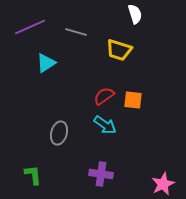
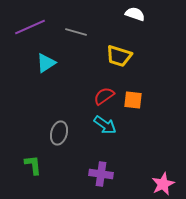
white semicircle: rotated 54 degrees counterclockwise
yellow trapezoid: moved 6 px down
green L-shape: moved 10 px up
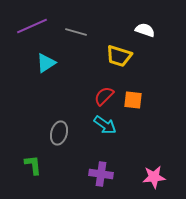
white semicircle: moved 10 px right, 16 px down
purple line: moved 2 px right, 1 px up
red semicircle: rotated 10 degrees counterclockwise
pink star: moved 9 px left, 7 px up; rotated 20 degrees clockwise
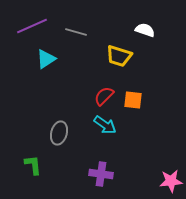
cyan triangle: moved 4 px up
pink star: moved 17 px right, 4 px down
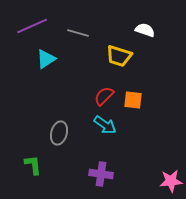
gray line: moved 2 px right, 1 px down
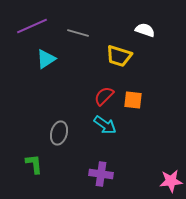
green L-shape: moved 1 px right, 1 px up
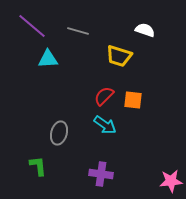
purple line: rotated 64 degrees clockwise
gray line: moved 2 px up
cyan triangle: moved 2 px right; rotated 30 degrees clockwise
green L-shape: moved 4 px right, 2 px down
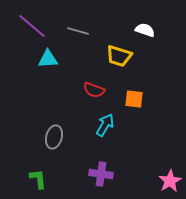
red semicircle: moved 10 px left, 6 px up; rotated 115 degrees counterclockwise
orange square: moved 1 px right, 1 px up
cyan arrow: rotated 95 degrees counterclockwise
gray ellipse: moved 5 px left, 4 px down
green L-shape: moved 13 px down
pink star: moved 1 px left; rotated 25 degrees counterclockwise
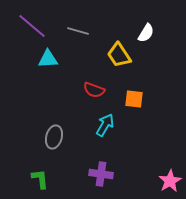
white semicircle: moved 1 px right, 3 px down; rotated 102 degrees clockwise
yellow trapezoid: moved 1 px up; rotated 40 degrees clockwise
green L-shape: moved 2 px right
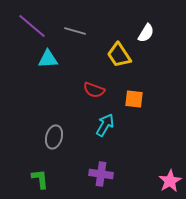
gray line: moved 3 px left
